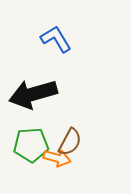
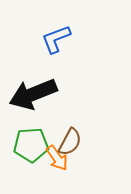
blue L-shape: rotated 80 degrees counterclockwise
black arrow: rotated 6 degrees counterclockwise
orange arrow: rotated 40 degrees clockwise
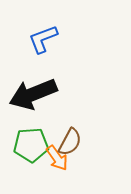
blue L-shape: moved 13 px left
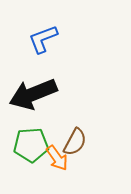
brown semicircle: moved 5 px right
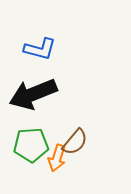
blue L-shape: moved 3 px left, 10 px down; rotated 144 degrees counterclockwise
brown semicircle: rotated 12 degrees clockwise
orange arrow: rotated 52 degrees clockwise
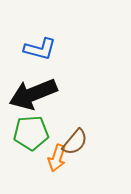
green pentagon: moved 12 px up
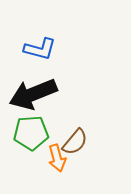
orange arrow: rotated 32 degrees counterclockwise
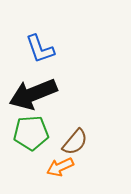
blue L-shape: rotated 56 degrees clockwise
orange arrow: moved 3 px right, 9 px down; rotated 80 degrees clockwise
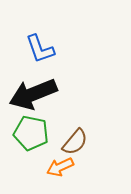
green pentagon: rotated 16 degrees clockwise
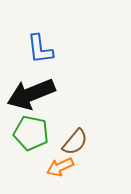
blue L-shape: rotated 12 degrees clockwise
black arrow: moved 2 px left
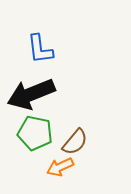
green pentagon: moved 4 px right
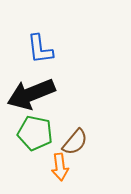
orange arrow: rotated 72 degrees counterclockwise
